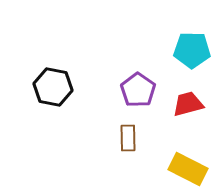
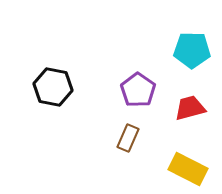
red trapezoid: moved 2 px right, 4 px down
brown rectangle: rotated 24 degrees clockwise
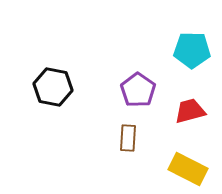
red trapezoid: moved 3 px down
brown rectangle: rotated 20 degrees counterclockwise
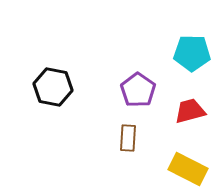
cyan pentagon: moved 3 px down
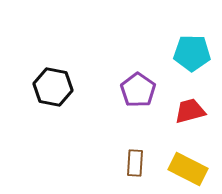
brown rectangle: moved 7 px right, 25 px down
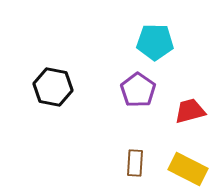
cyan pentagon: moved 37 px left, 11 px up
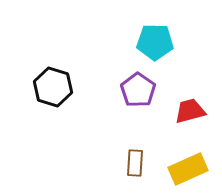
black hexagon: rotated 6 degrees clockwise
yellow rectangle: rotated 51 degrees counterclockwise
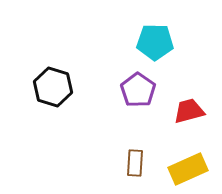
red trapezoid: moved 1 px left
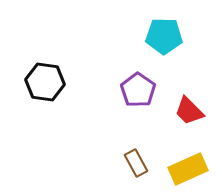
cyan pentagon: moved 9 px right, 6 px up
black hexagon: moved 8 px left, 5 px up; rotated 9 degrees counterclockwise
red trapezoid: rotated 120 degrees counterclockwise
brown rectangle: moved 1 px right; rotated 32 degrees counterclockwise
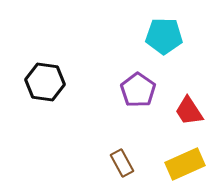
red trapezoid: rotated 12 degrees clockwise
brown rectangle: moved 14 px left
yellow rectangle: moved 3 px left, 5 px up
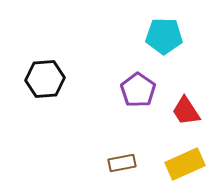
black hexagon: moved 3 px up; rotated 12 degrees counterclockwise
red trapezoid: moved 3 px left
brown rectangle: rotated 72 degrees counterclockwise
